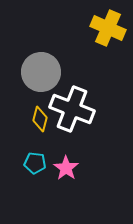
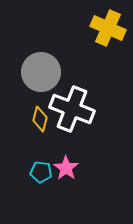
cyan pentagon: moved 6 px right, 9 px down
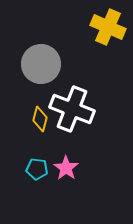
yellow cross: moved 1 px up
gray circle: moved 8 px up
cyan pentagon: moved 4 px left, 3 px up
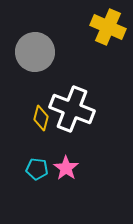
gray circle: moved 6 px left, 12 px up
yellow diamond: moved 1 px right, 1 px up
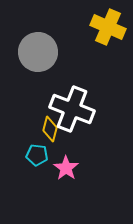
gray circle: moved 3 px right
yellow diamond: moved 9 px right, 11 px down
cyan pentagon: moved 14 px up
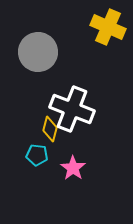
pink star: moved 7 px right
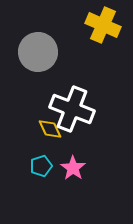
yellow cross: moved 5 px left, 2 px up
yellow diamond: rotated 40 degrees counterclockwise
cyan pentagon: moved 4 px right, 11 px down; rotated 25 degrees counterclockwise
